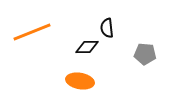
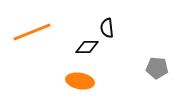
gray pentagon: moved 12 px right, 14 px down
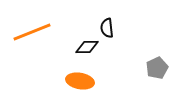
gray pentagon: rotated 30 degrees counterclockwise
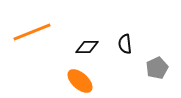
black semicircle: moved 18 px right, 16 px down
orange ellipse: rotated 32 degrees clockwise
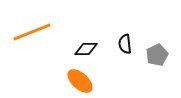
black diamond: moved 1 px left, 2 px down
gray pentagon: moved 13 px up
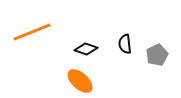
black diamond: rotated 20 degrees clockwise
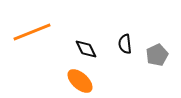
black diamond: rotated 45 degrees clockwise
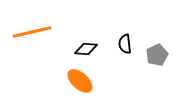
orange line: rotated 9 degrees clockwise
black diamond: rotated 60 degrees counterclockwise
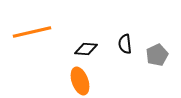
orange ellipse: rotated 28 degrees clockwise
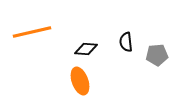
black semicircle: moved 1 px right, 2 px up
gray pentagon: rotated 20 degrees clockwise
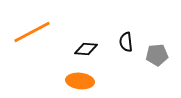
orange line: rotated 15 degrees counterclockwise
orange ellipse: rotated 64 degrees counterclockwise
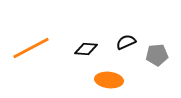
orange line: moved 1 px left, 16 px down
black semicircle: rotated 72 degrees clockwise
orange ellipse: moved 29 px right, 1 px up
